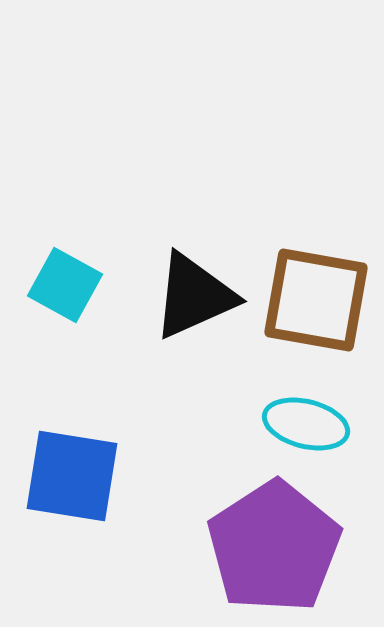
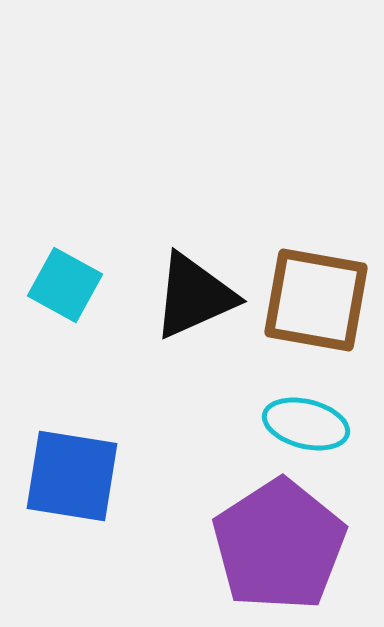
purple pentagon: moved 5 px right, 2 px up
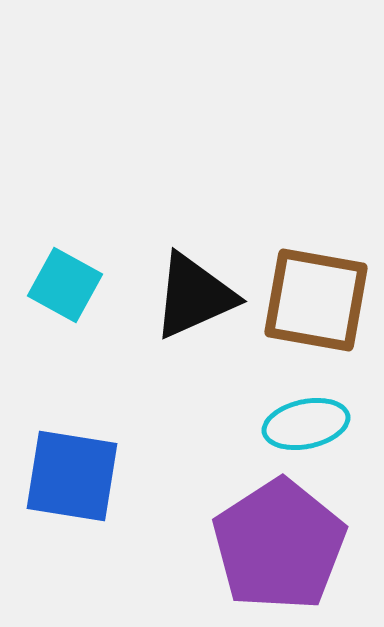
cyan ellipse: rotated 26 degrees counterclockwise
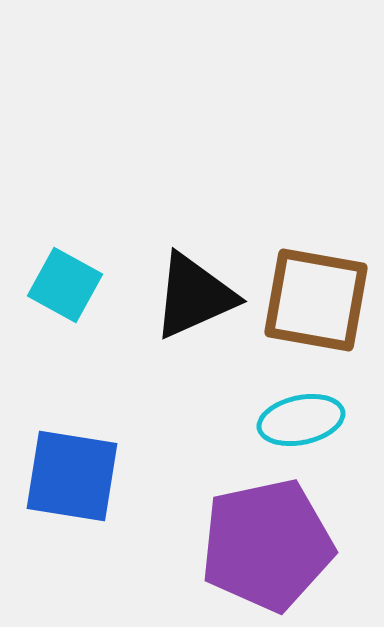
cyan ellipse: moved 5 px left, 4 px up
purple pentagon: moved 12 px left; rotated 21 degrees clockwise
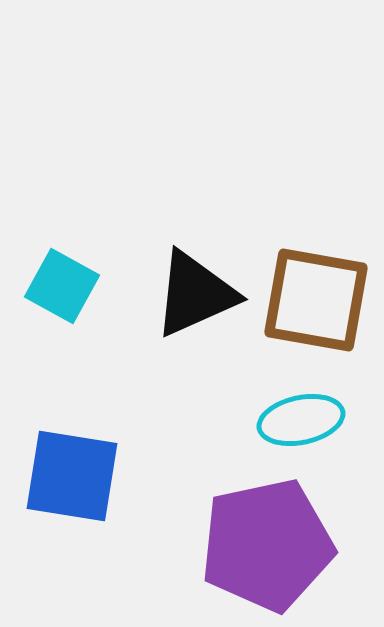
cyan square: moved 3 px left, 1 px down
black triangle: moved 1 px right, 2 px up
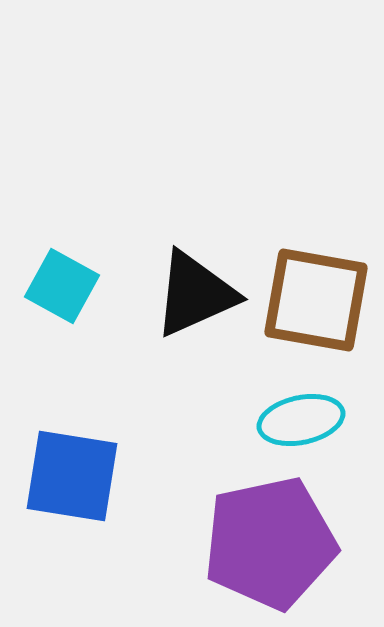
purple pentagon: moved 3 px right, 2 px up
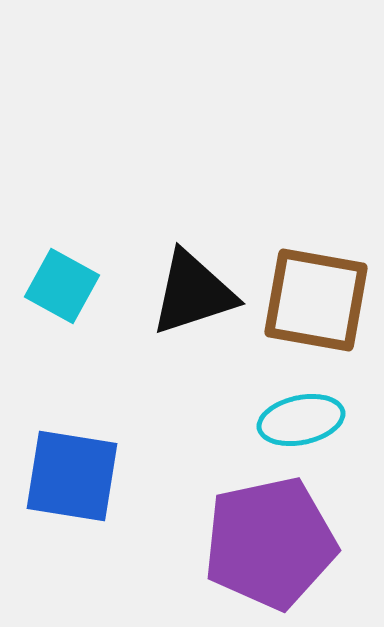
black triangle: moved 2 px left, 1 px up; rotated 6 degrees clockwise
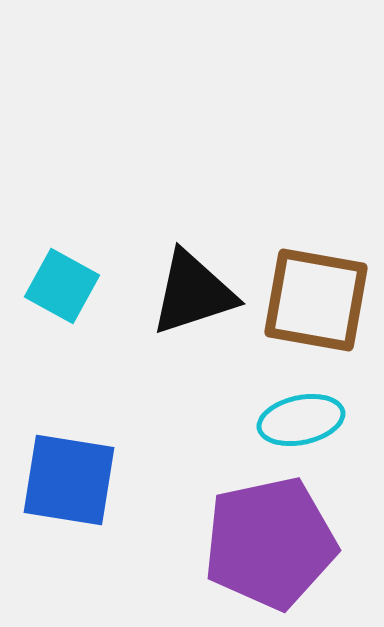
blue square: moved 3 px left, 4 px down
